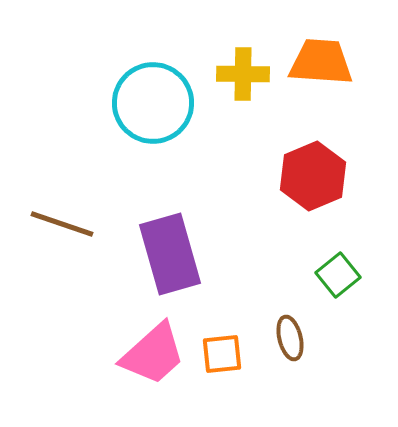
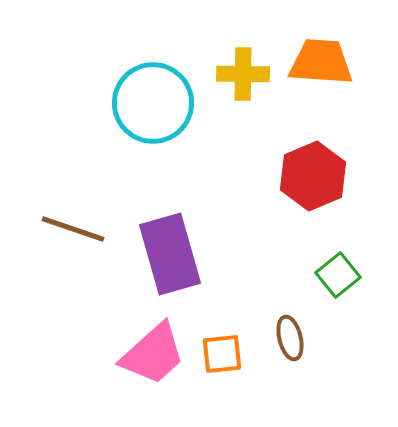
brown line: moved 11 px right, 5 px down
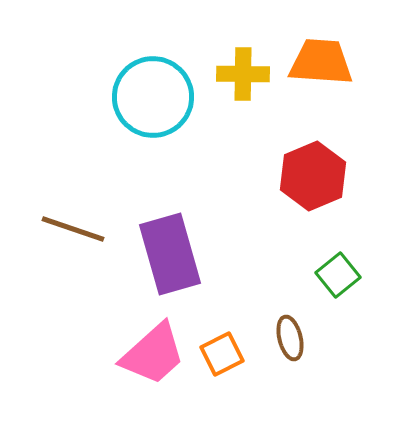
cyan circle: moved 6 px up
orange square: rotated 21 degrees counterclockwise
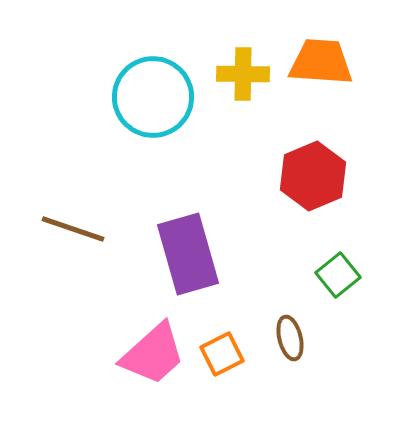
purple rectangle: moved 18 px right
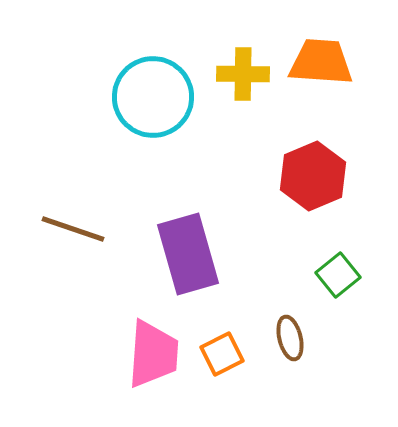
pink trapezoid: rotated 44 degrees counterclockwise
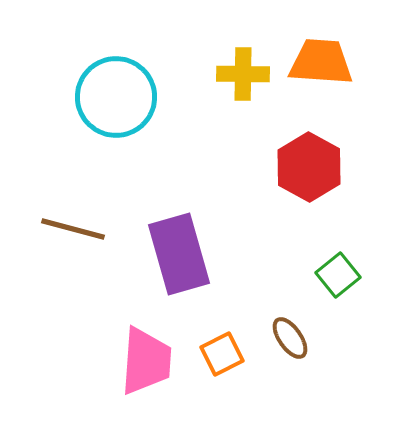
cyan circle: moved 37 px left
red hexagon: moved 4 px left, 9 px up; rotated 8 degrees counterclockwise
brown line: rotated 4 degrees counterclockwise
purple rectangle: moved 9 px left
brown ellipse: rotated 21 degrees counterclockwise
pink trapezoid: moved 7 px left, 7 px down
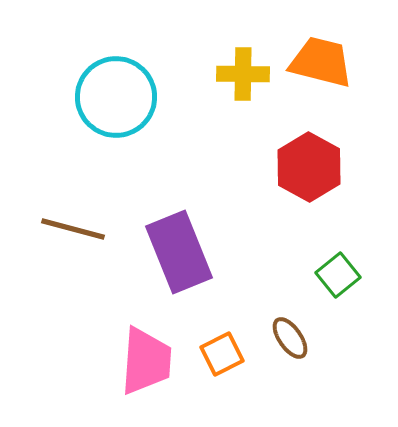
orange trapezoid: rotated 10 degrees clockwise
purple rectangle: moved 2 px up; rotated 6 degrees counterclockwise
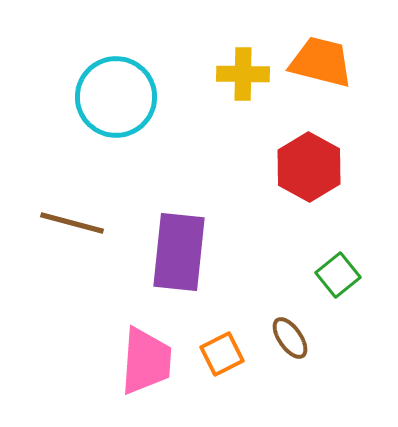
brown line: moved 1 px left, 6 px up
purple rectangle: rotated 28 degrees clockwise
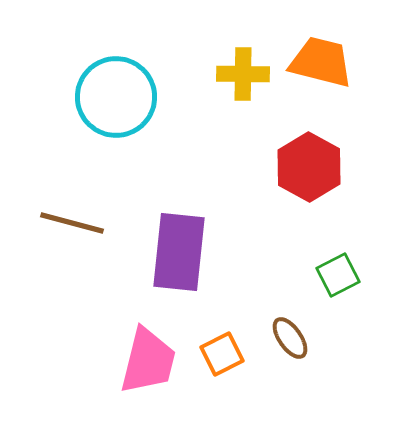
green square: rotated 12 degrees clockwise
pink trapezoid: moved 2 px right; rotated 10 degrees clockwise
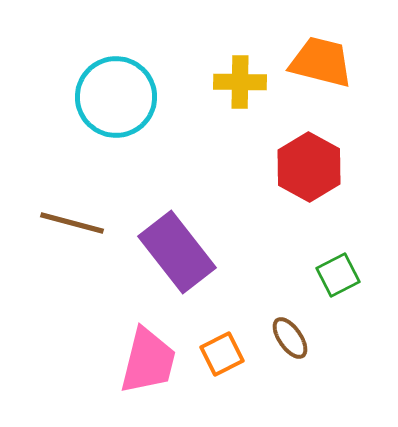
yellow cross: moved 3 px left, 8 px down
purple rectangle: moved 2 px left; rotated 44 degrees counterclockwise
